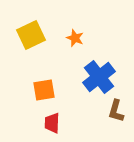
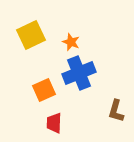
orange star: moved 4 px left, 4 px down
blue cross: moved 20 px left, 4 px up; rotated 16 degrees clockwise
orange square: rotated 15 degrees counterclockwise
red trapezoid: moved 2 px right
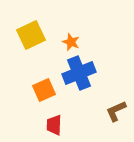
brown L-shape: rotated 50 degrees clockwise
red trapezoid: moved 2 px down
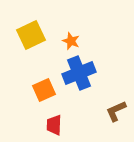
orange star: moved 1 px up
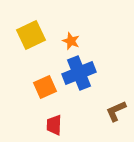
orange square: moved 1 px right, 3 px up
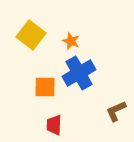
yellow square: rotated 28 degrees counterclockwise
blue cross: rotated 8 degrees counterclockwise
orange square: rotated 25 degrees clockwise
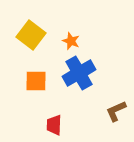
orange square: moved 9 px left, 6 px up
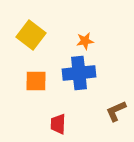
orange star: moved 14 px right; rotated 30 degrees counterclockwise
blue cross: rotated 24 degrees clockwise
red trapezoid: moved 4 px right, 1 px up
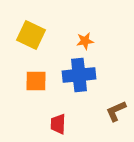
yellow square: rotated 12 degrees counterclockwise
blue cross: moved 2 px down
